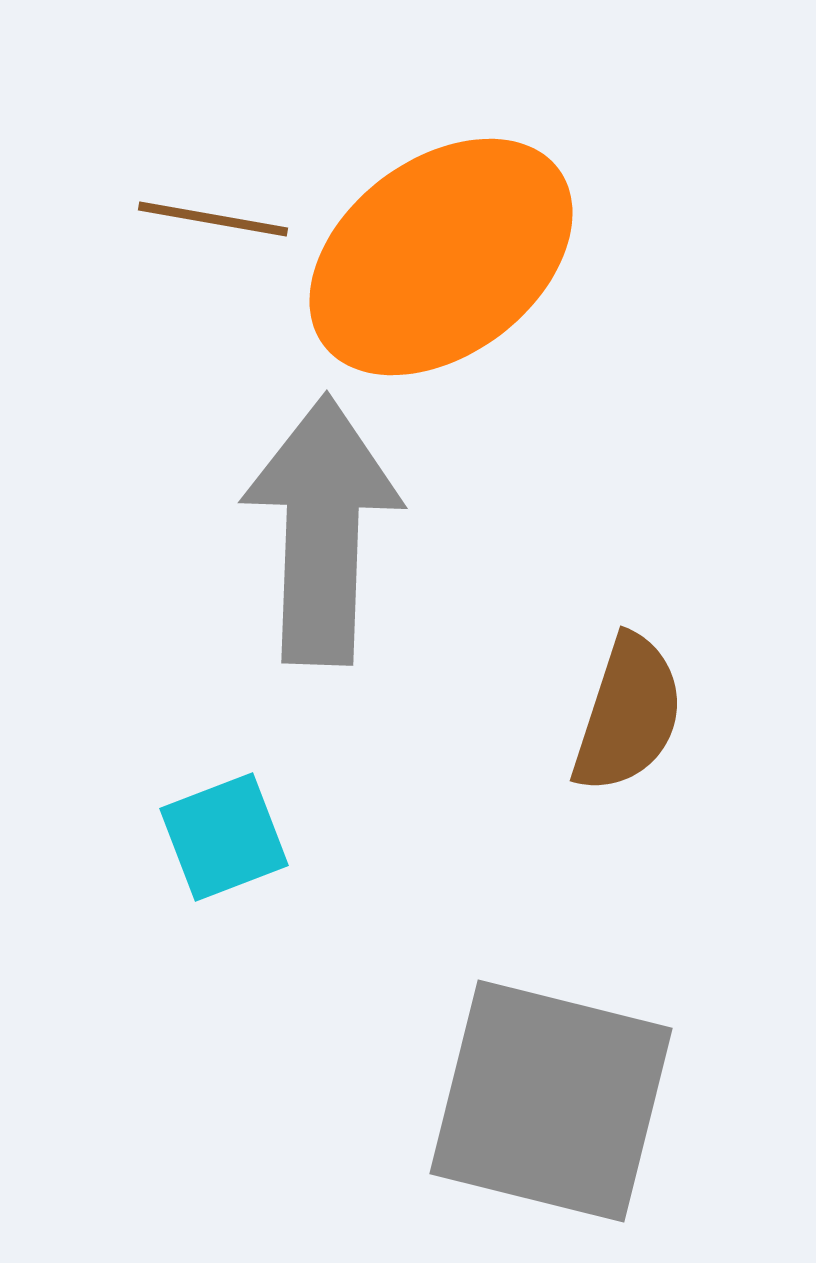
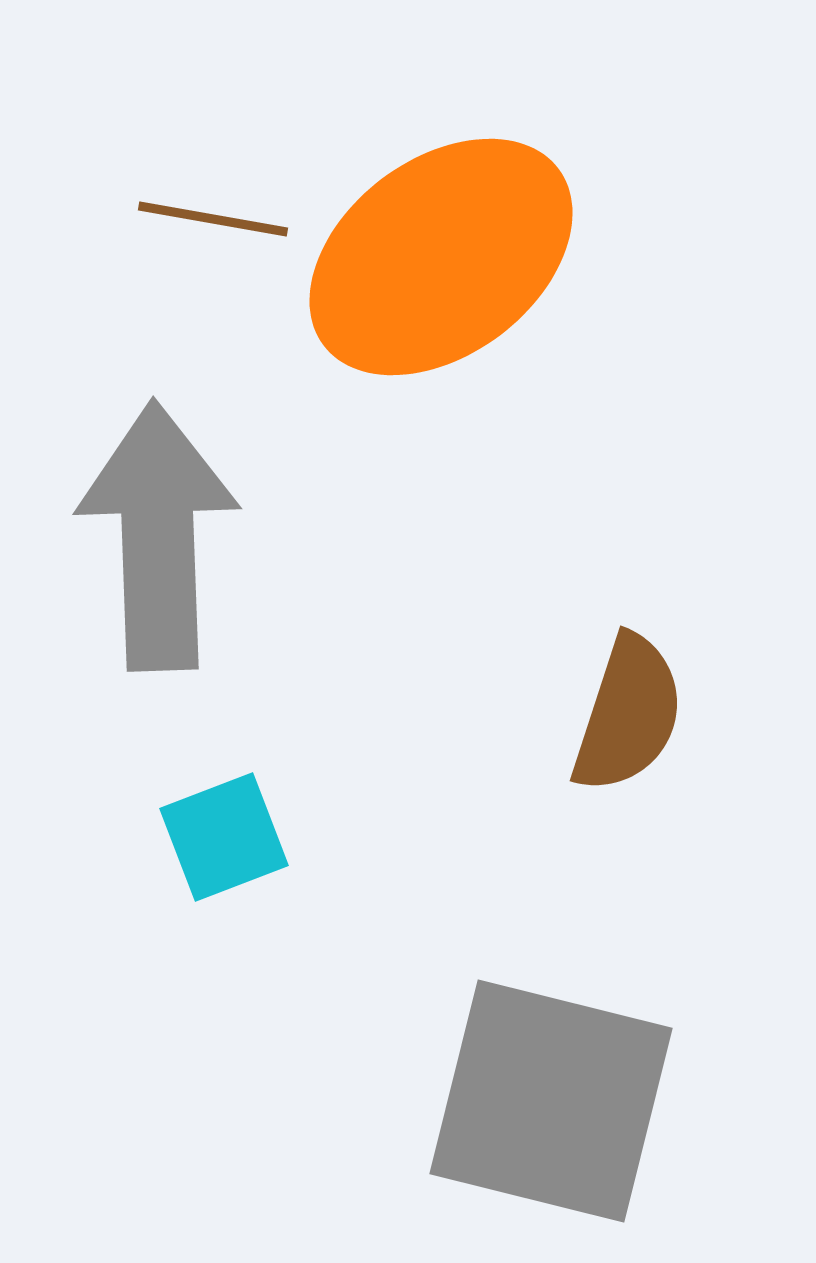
gray arrow: moved 164 px left, 6 px down; rotated 4 degrees counterclockwise
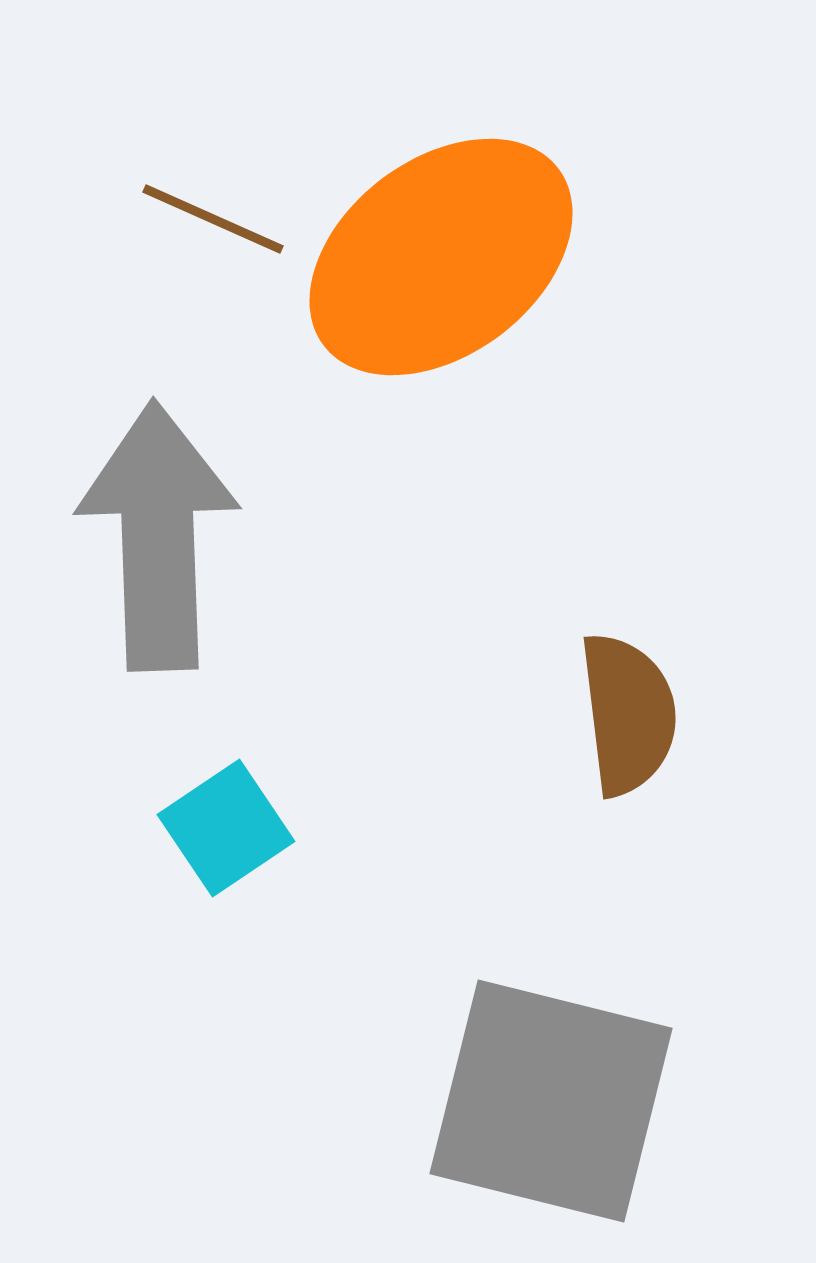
brown line: rotated 14 degrees clockwise
brown semicircle: rotated 25 degrees counterclockwise
cyan square: moved 2 px right, 9 px up; rotated 13 degrees counterclockwise
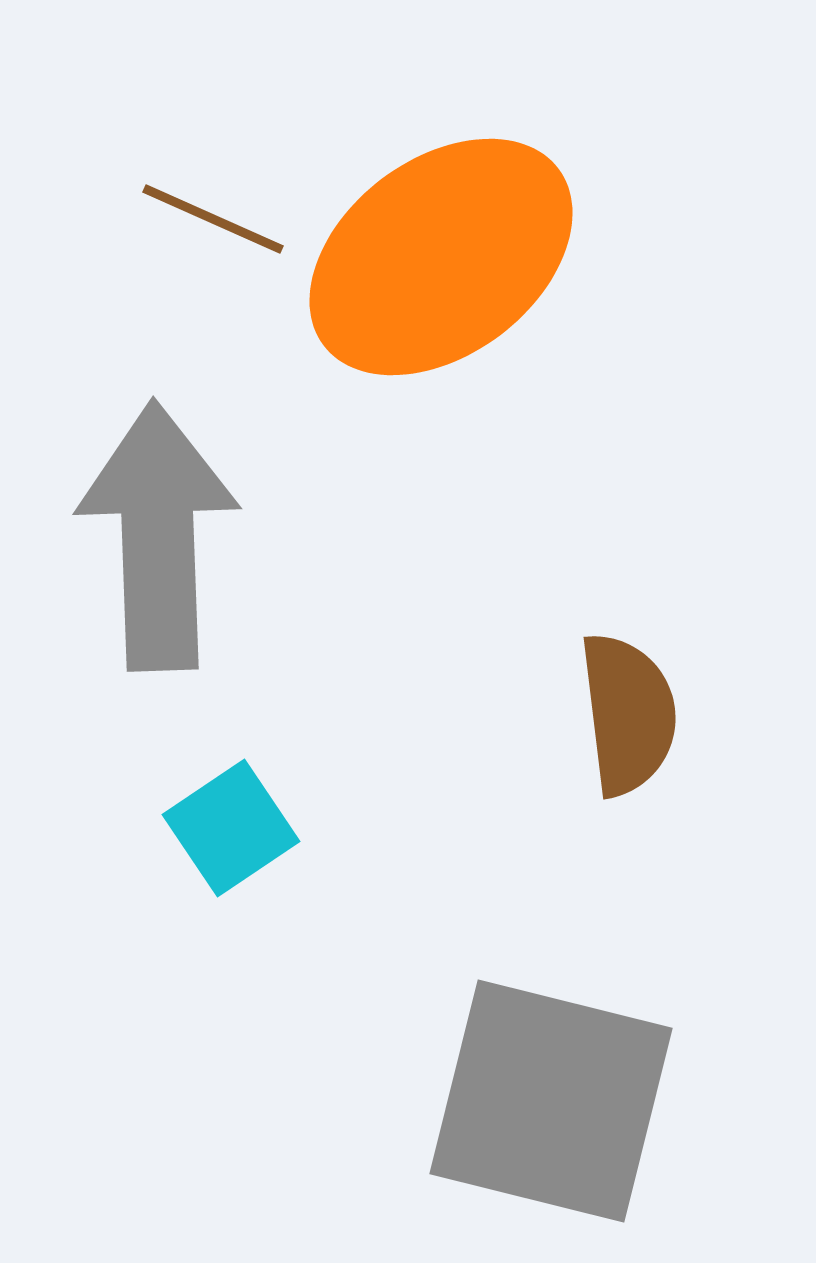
cyan square: moved 5 px right
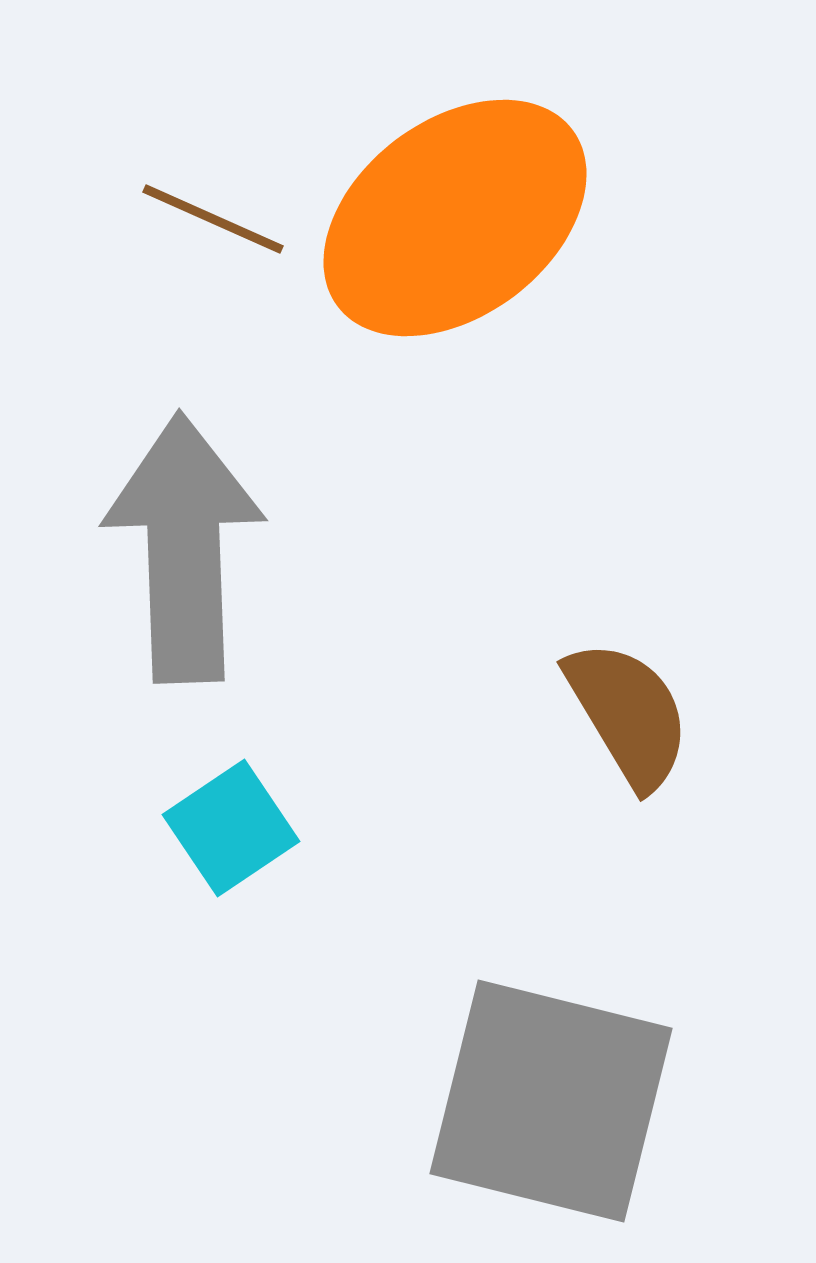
orange ellipse: moved 14 px right, 39 px up
gray arrow: moved 26 px right, 12 px down
brown semicircle: rotated 24 degrees counterclockwise
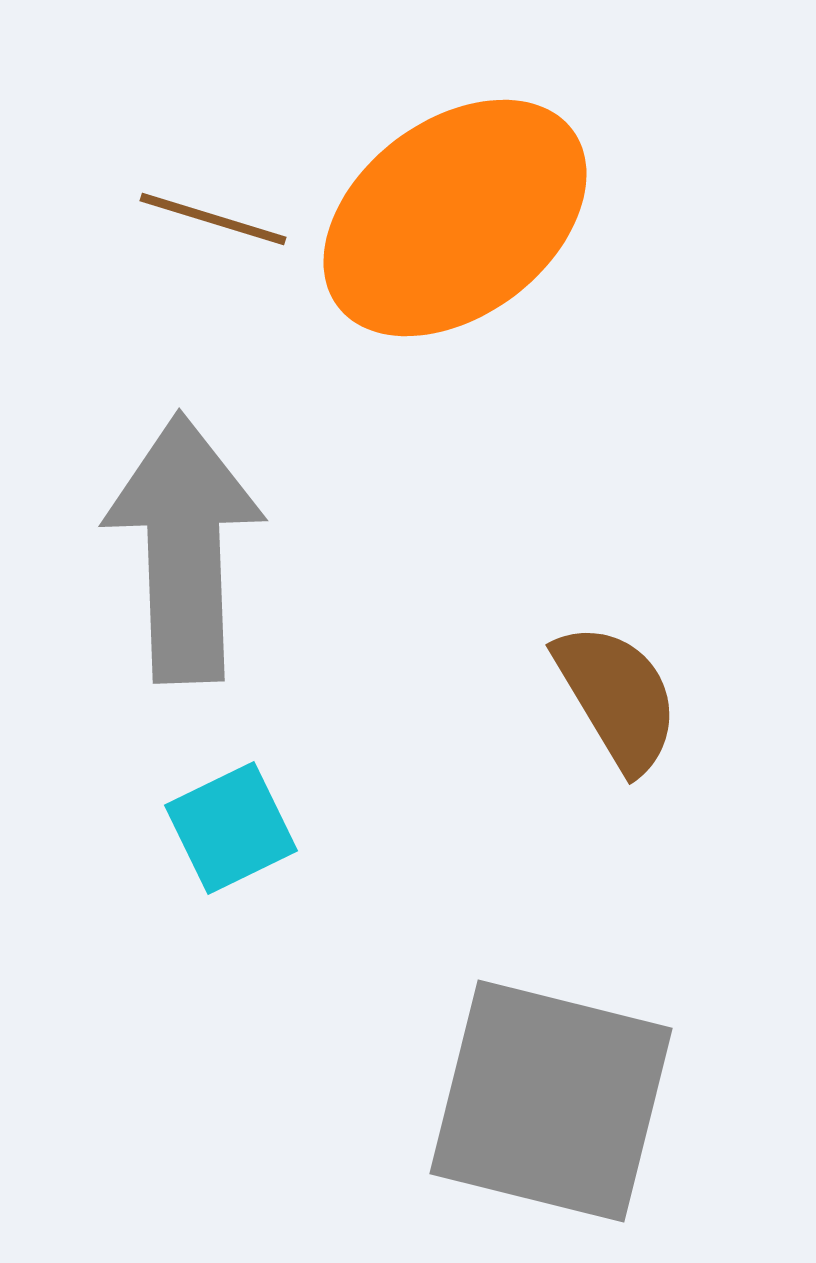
brown line: rotated 7 degrees counterclockwise
brown semicircle: moved 11 px left, 17 px up
cyan square: rotated 8 degrees clockwise
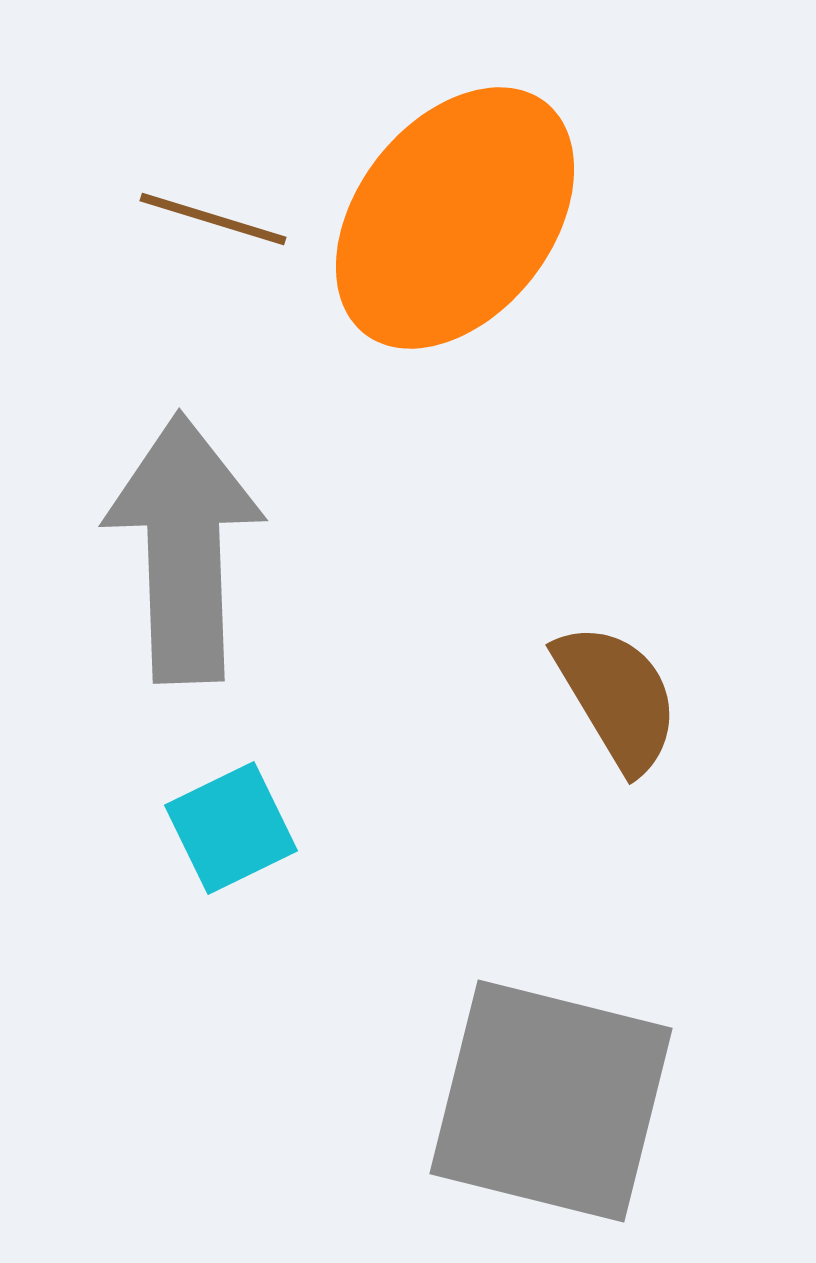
orange ellipse: rotated 15 degrees counterclockwise
